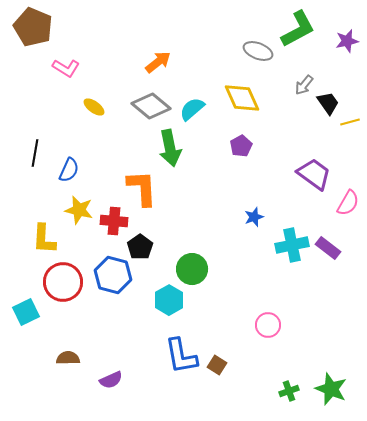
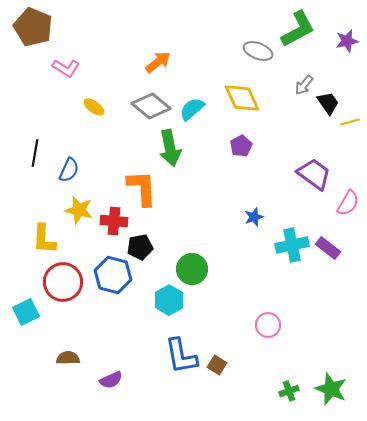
black pentagon: rotated 25 degrees clockwise
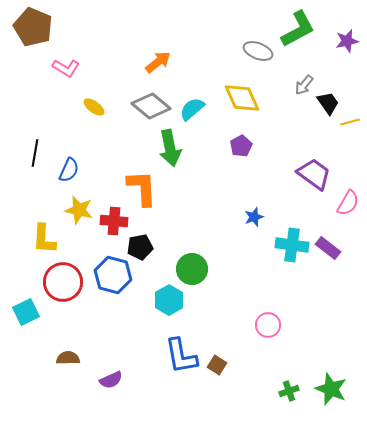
cyan cross: rotated 20 degrees clockwise
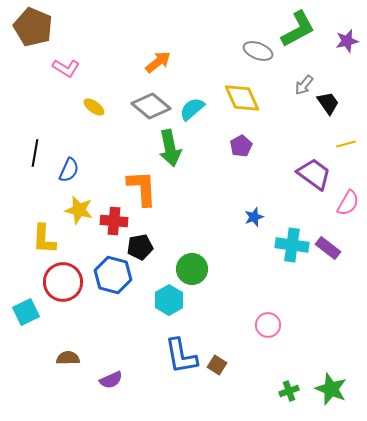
yellow line: moved 4 px left, 22 px down
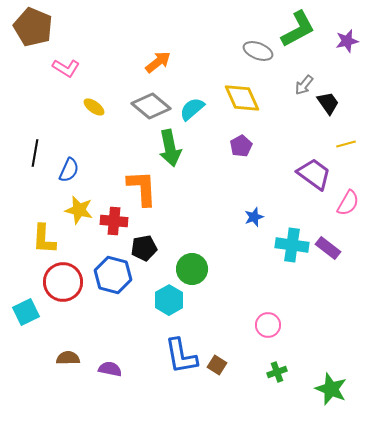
black pentagon: moved 4 px right, 1 px down
purple semicircle: moved 1 px left, 11 px up; rotated 145 degrees counterclockwise
green cross: moved 12 px left, 19 px up
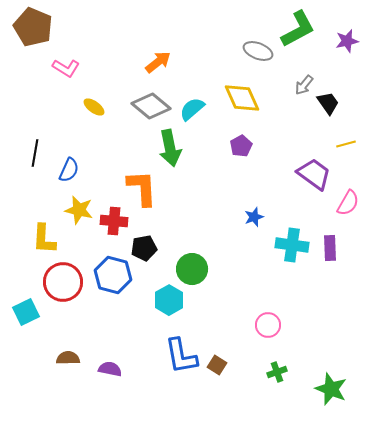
purple rectangle: moved 2 px right; rotated 50 degrees clockwise
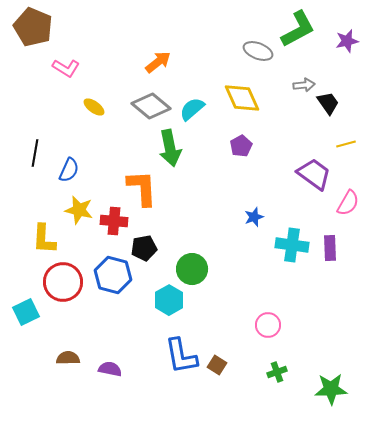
gray arrow: rotated 135 degrees counterclockwise
green star: rotated 24 degrees counterclockwise
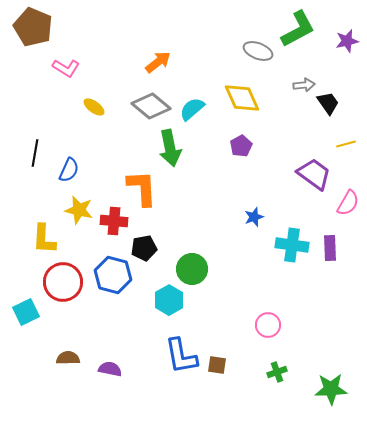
brown square: rotated 24 degrees counterclockwise
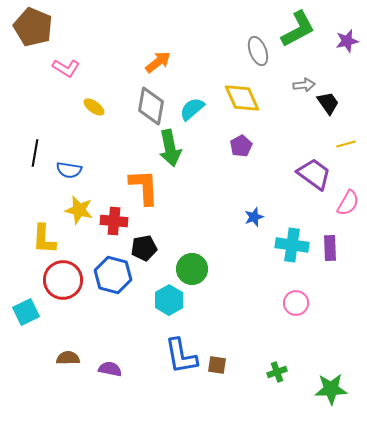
gray ellipse: rotated 48 degrees clockwise
gray diamond: rotated 60 degrees clockwise
blue semicircle: rotated 75 degrees clockwise
orange L-shape: moved 2 px right, 1 px up
red circle: moved 2 px up
pink circle: moved 28 px right, 22 px up
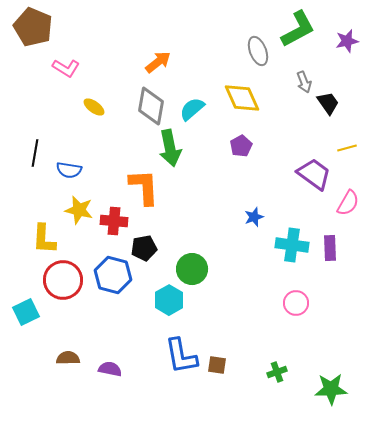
gray arrow: moved 3 px up; rotated 75 degrees clockwise
yellow line: moved 1 px right, 4 px down
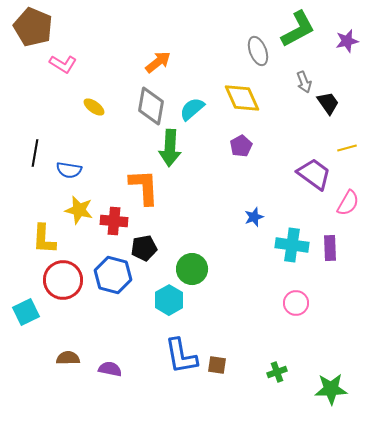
pink L-shape: moved 3 px left, 4 px up
green arrow: rotated 15 degrees clockwise
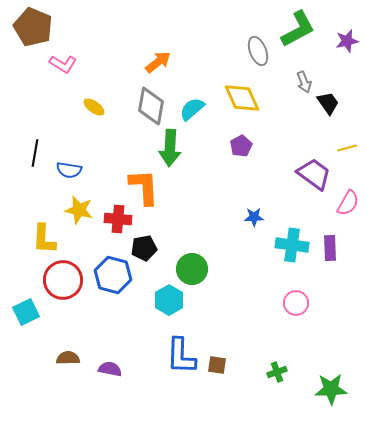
blue star: rotated 18 degrees clockwise
red cross: moved 4 px right, 2 px up
blue L-shape: rotated 12 degrees clockwise
